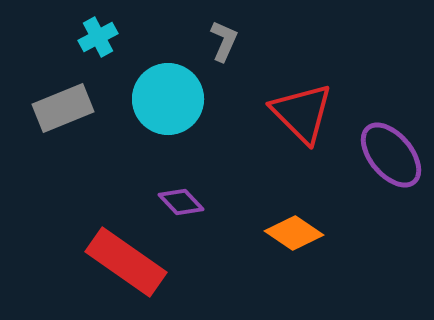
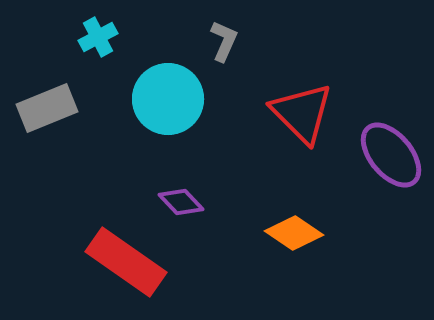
gray rectangle: moved 16 px left
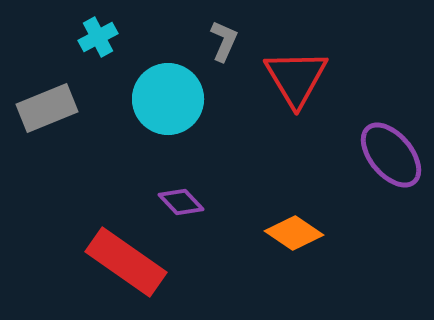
red triangle: moved 6 px left, 35 px up; rotated 14 degrees clockwise
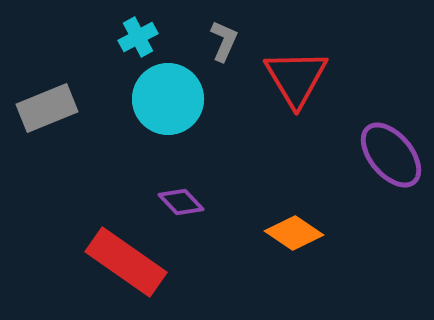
cyan cross: moved 40 px right
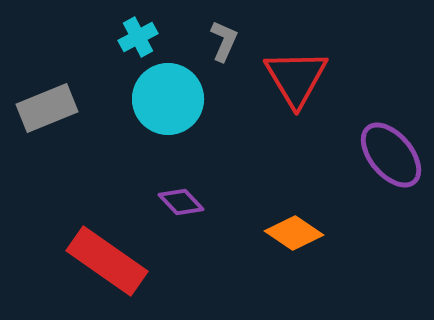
red rectangle: moved 19 px left, 1 px up
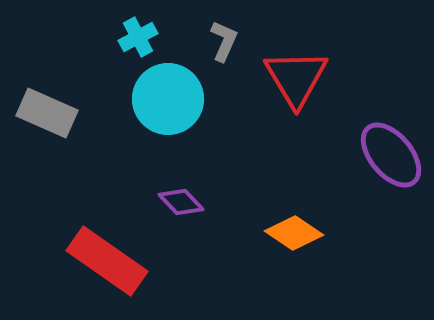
gray rectangle: moved 5 px down; rotated 46 degrees clockwise
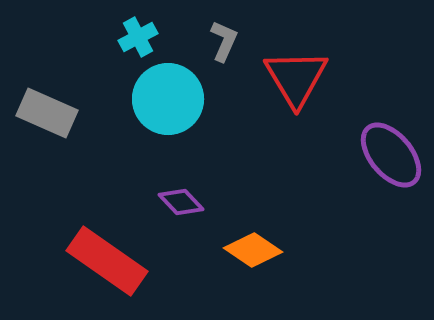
orange diamond: moved 41 px left, 17 px down
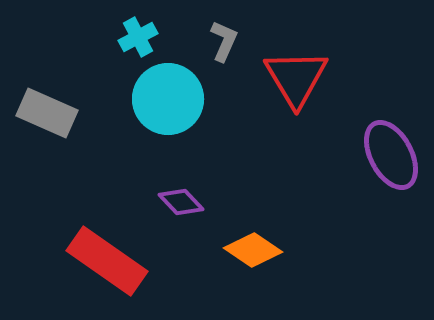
purple ellipse: rotated 12 degrees clockwise
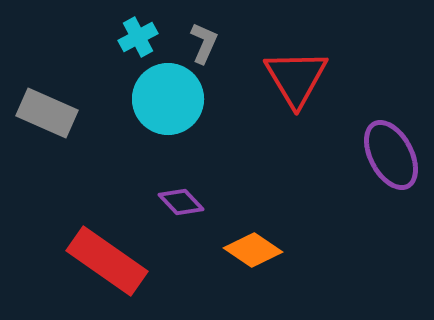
gray L-shape: moved 20 px left, 2 px down
